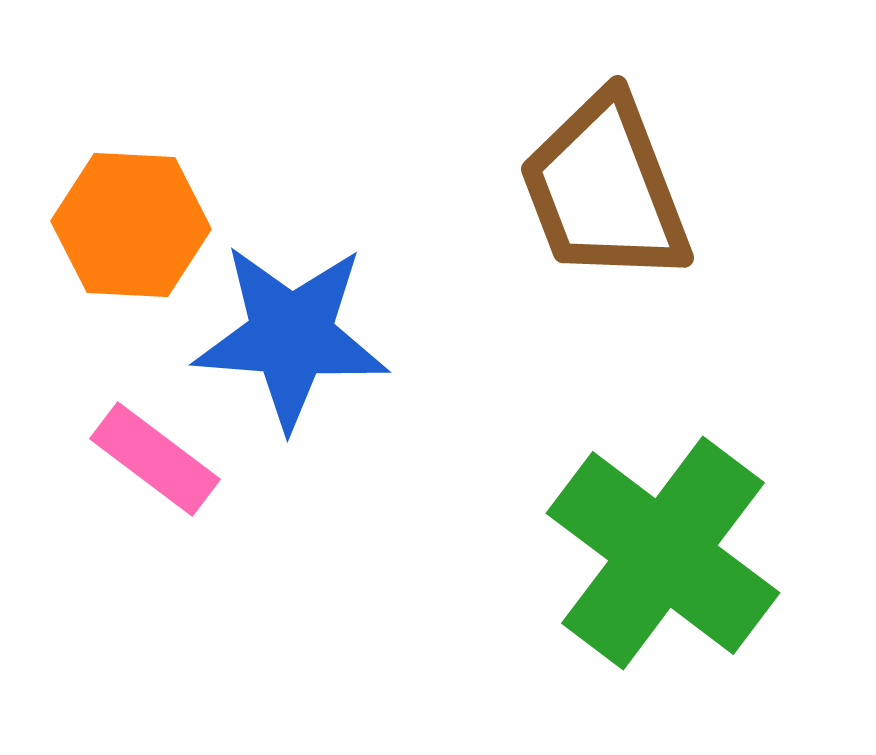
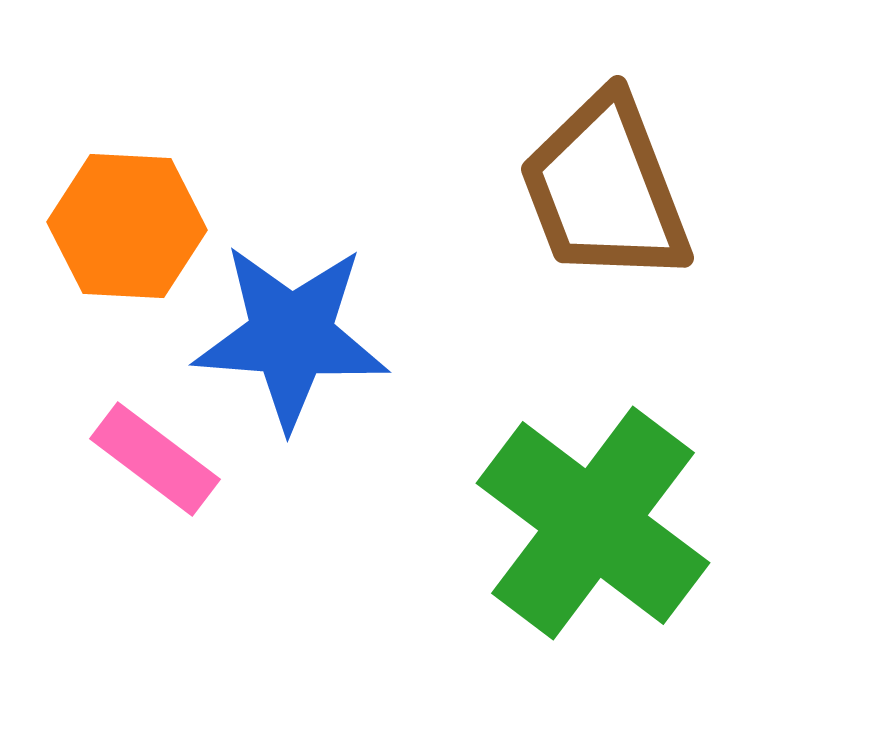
orange hexagon: moved 4 px left, 1 px down
green cross: moved 70 px left, 30 px up
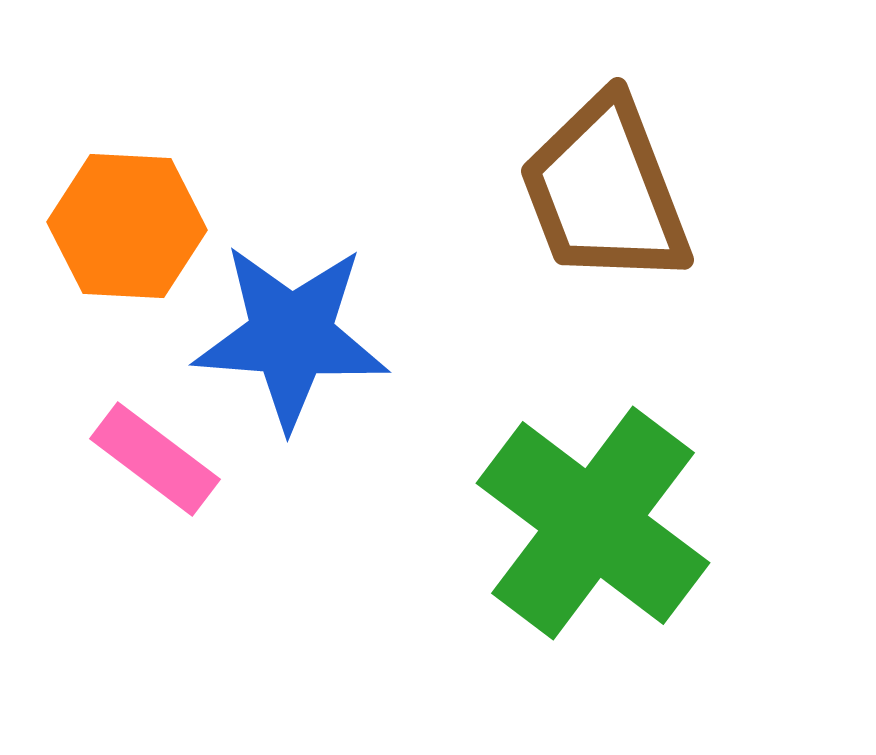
brown trapezoid: moved 2 px down
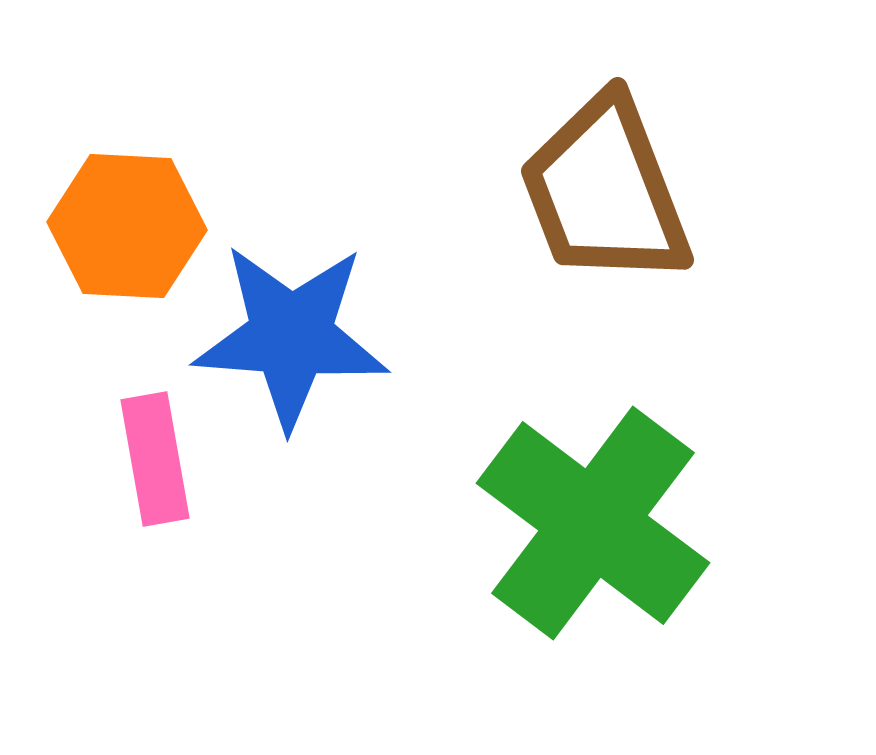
pink rectangle: rotated 43 degrees clockwise
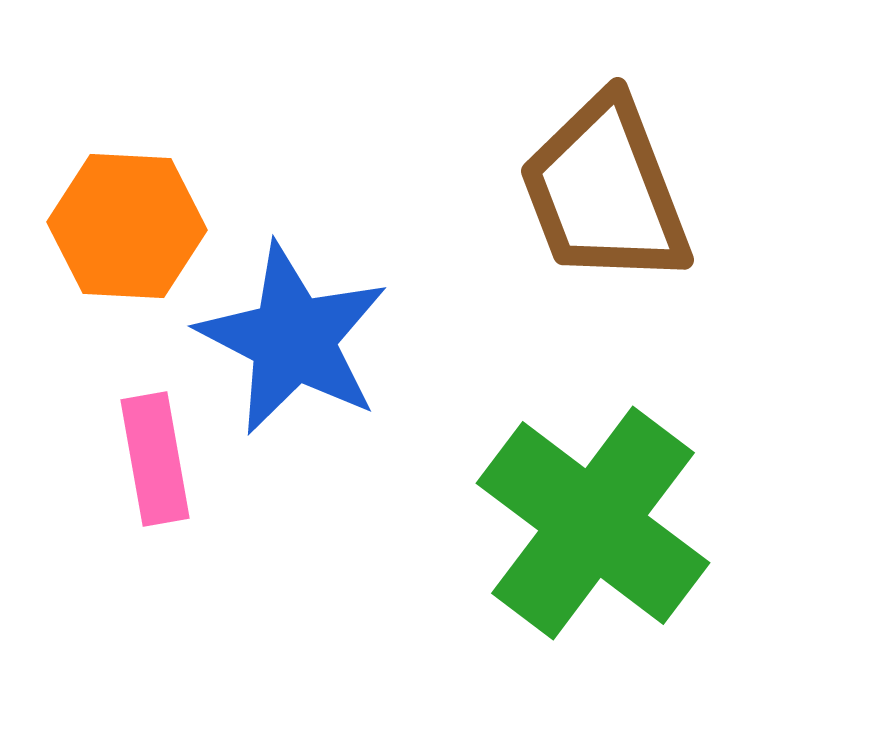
blue star: moved 2 px right, 3 px down; rotated 23 degrees clockwise
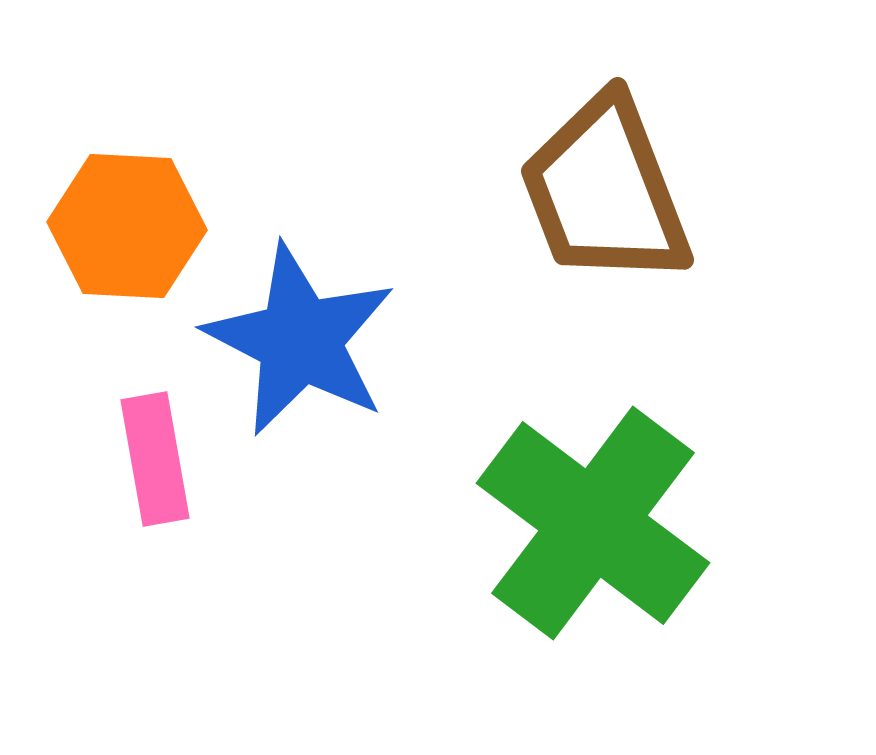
blue star: moved 7 px right, 1 px down
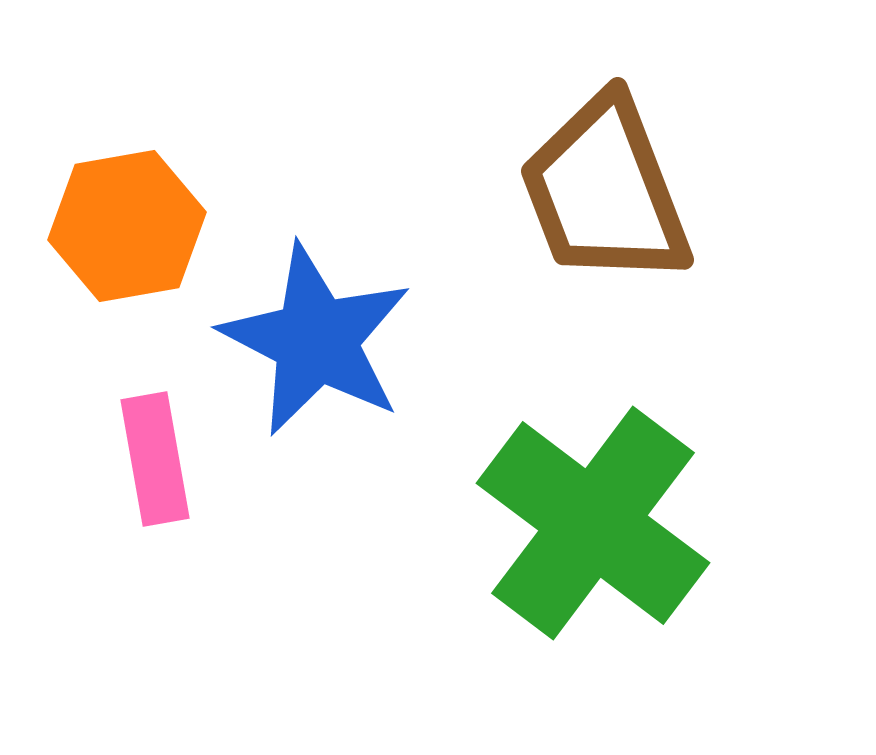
orange hexagon: rotated 13 degrees counterclockwise
blue star: moved 16 px right
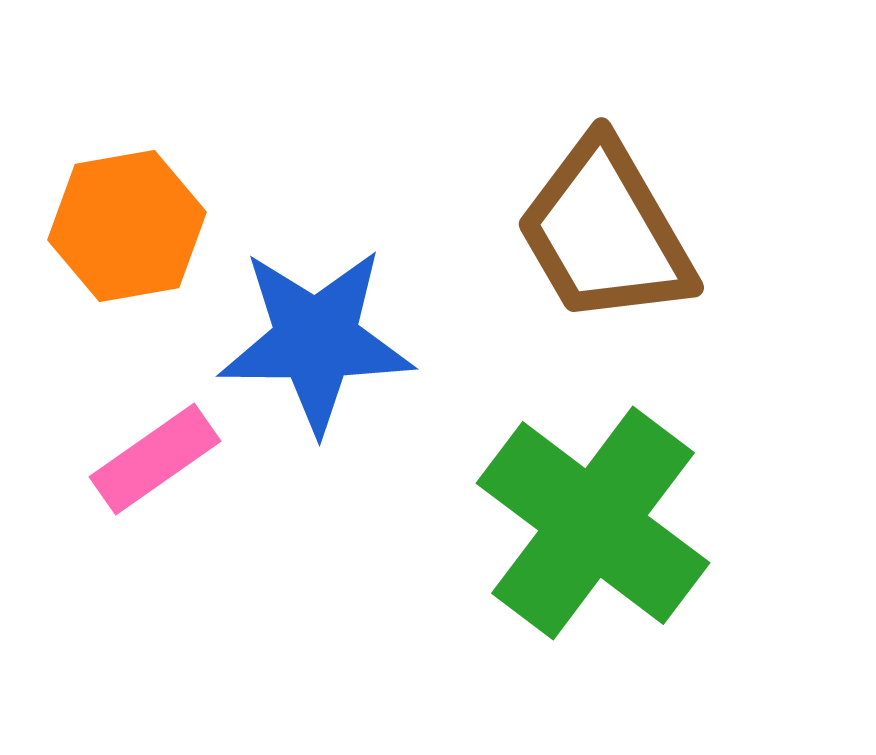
brown trapezoid: moved 41 px down; rotated 9 degrees counterclockwise
blue star: rotated 27 degrees counterclockwise
pink rectangle: rotated 65 degrees clockwise
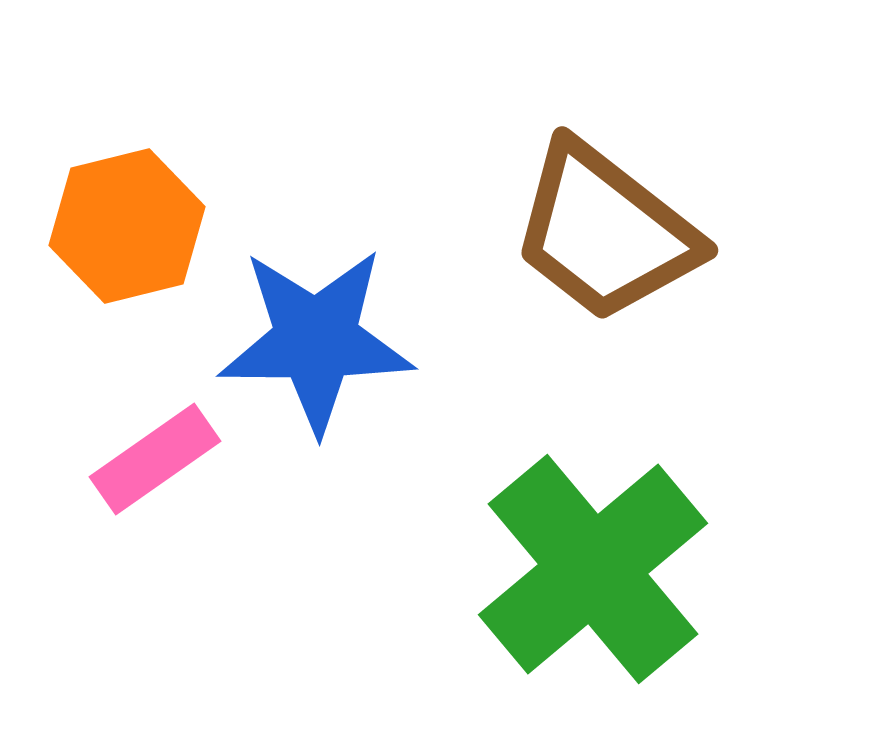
orange hexagon: rotated 4 degrees counterclockwise
brown trapezoid: rotated 22 degrees counterclockwise
green cross: moved 46 px down; rotated 13 degrees clockwise
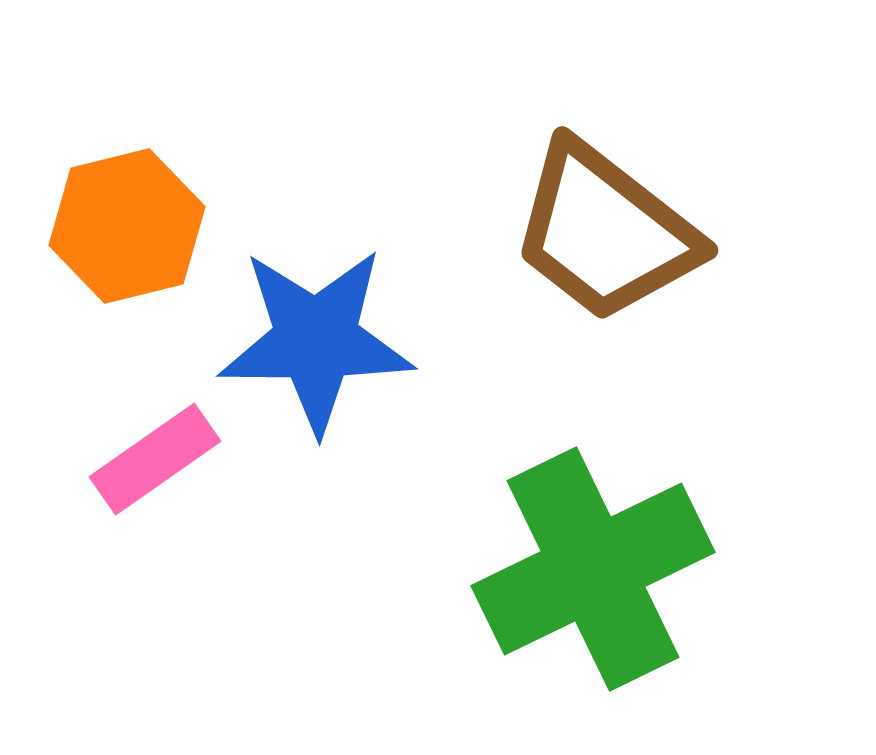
green cross: rotated 14 degrees clockwise
